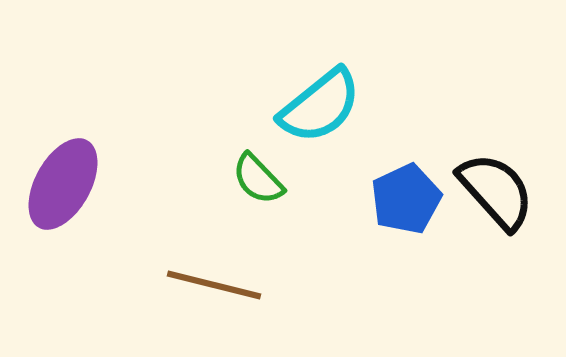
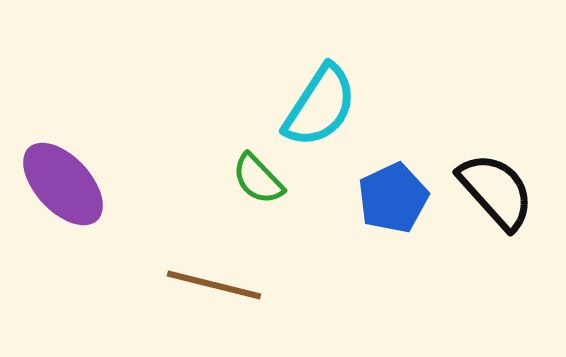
cyan semicircle: rotated 18 degrees counterclockwise
purple ellipse: rotated 72 degrees counterclockwise
blue pentagon: moved 13 px left, 1 px up
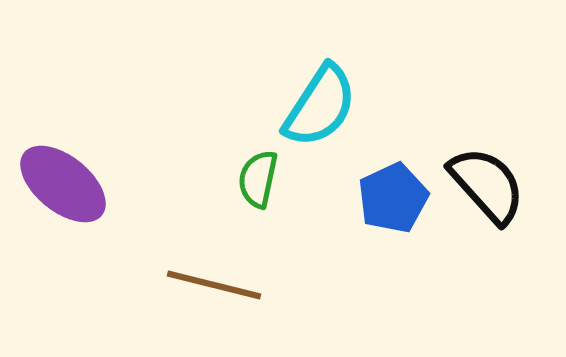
green semicircle: rotated 56 degrees clockwise
purple ellipse: rotated 8 degrees counterclockwise
black semicircle: moved 9 px left, 6 px up
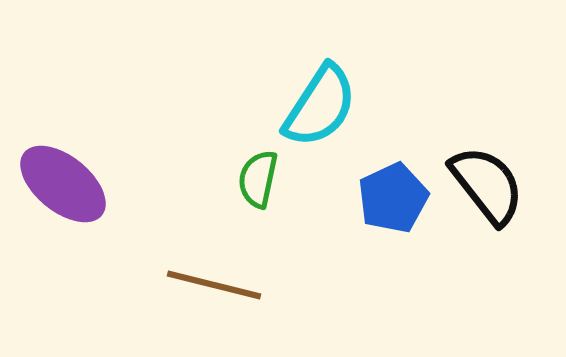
black semicircle: rotated 4 degrees clockwise
